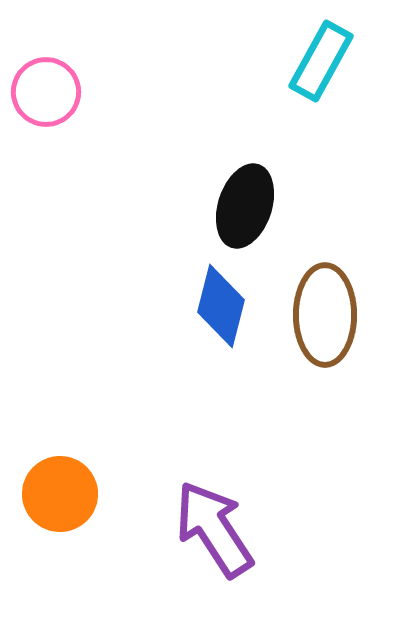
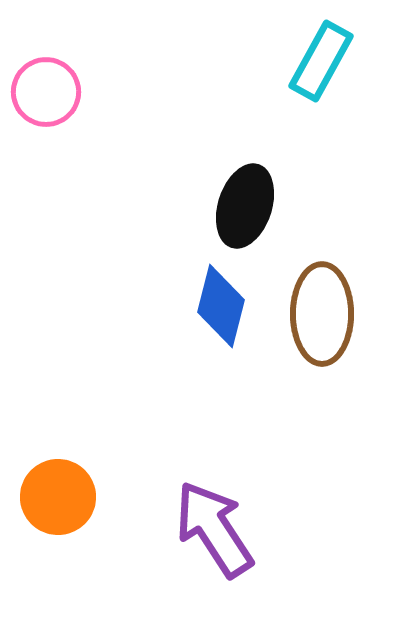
brown ellipse: moved 3 px left, 1 px up
orange circle: moved 2 px left, 3 px down
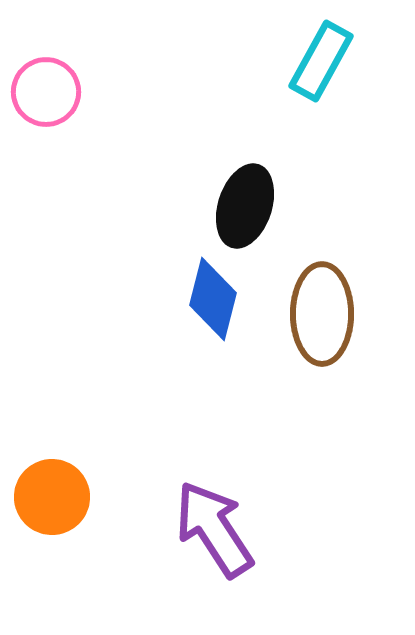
blue diamond: moved 8 px left, 7 px up
orange circle: moved 6 px left
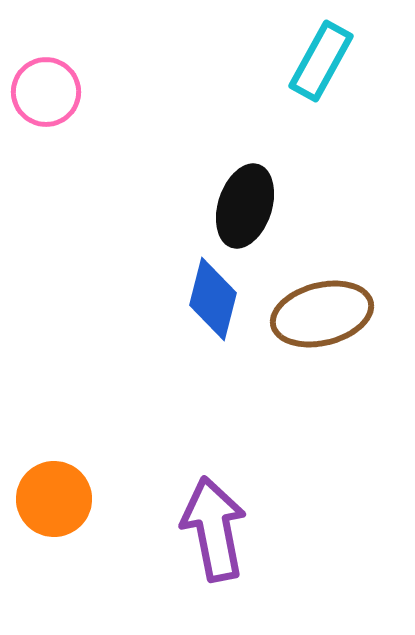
brown ellipse: rotated 76 degrees clockwise
orange circle: moved 2 px right, 2 px down
purple arrow: rotated 22 degrees clockwise
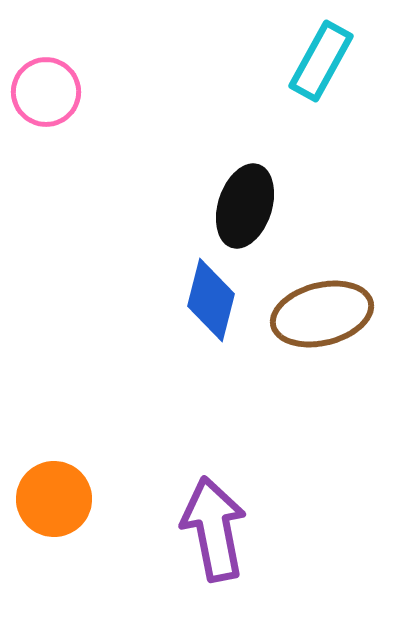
blue diamond: moved 2 px left, 1 px down
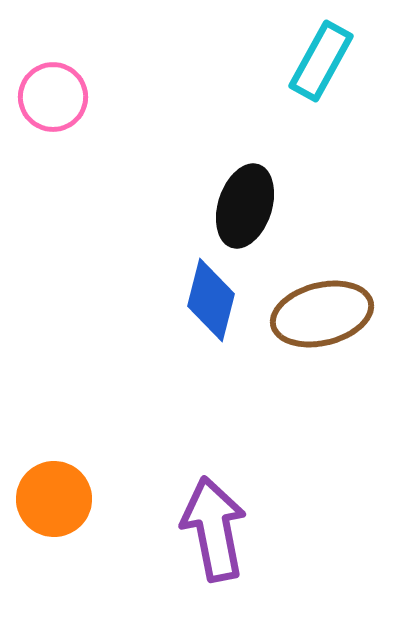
pink circle: moved 7 px right, 5 px down
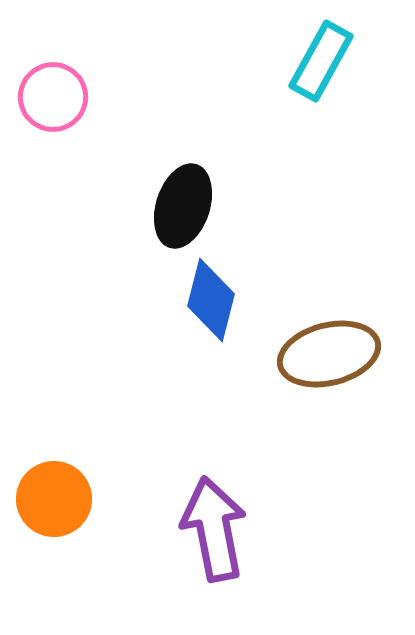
black ellipse: moved 62 px left
brown ellipse: moved 7 px right, 40 px down
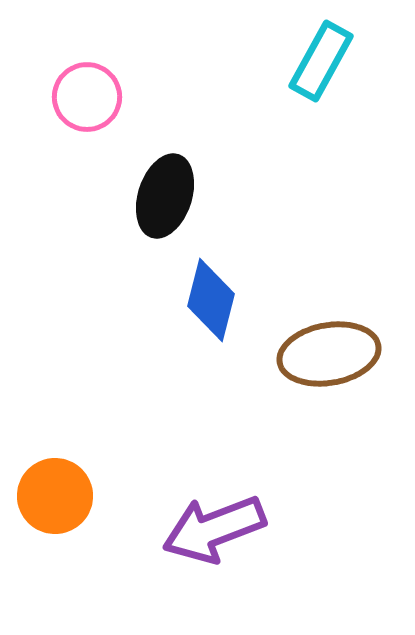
pink circle: moved 34 px right
black ellipse: moved 18 px left, 10 px up
brown ellipse: rotated 4 degrees clockwise
orange circle: moved 1 px right, 3 px up
purple arrow: rotated 100 degrees counterclockwise
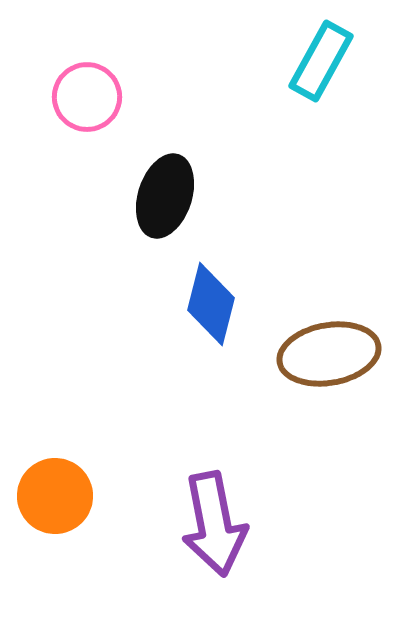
blue diamond: moved 4 px down
purple arrow: moved 5 px up; rotated 80 degrees counterclockwise
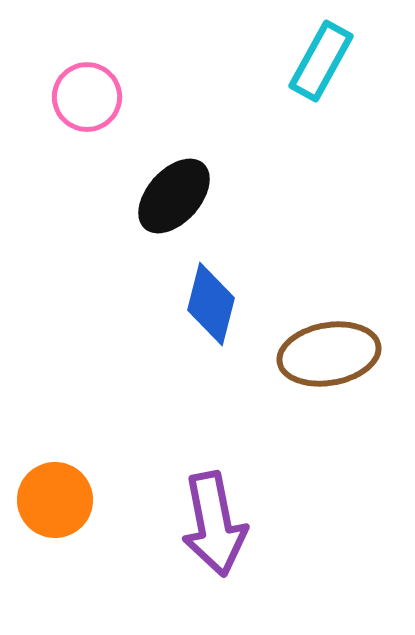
black ellipse: moved 9 px right; rotated 24 degrees clockwise
orange circle: moved 4 px down
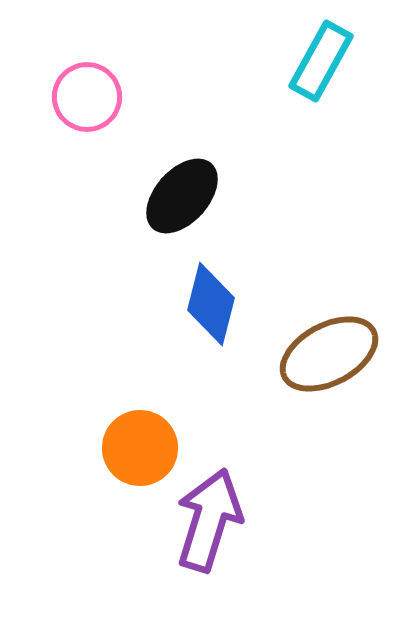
black ellipse: moved 8 px right
brown ellipse: rotated 18 degrees counterclockwise
orange circle: moved 85 px right, 52 px up
purple arrow: moved 5 px left, 4 px up; rotated 152 degrees counterclockwise
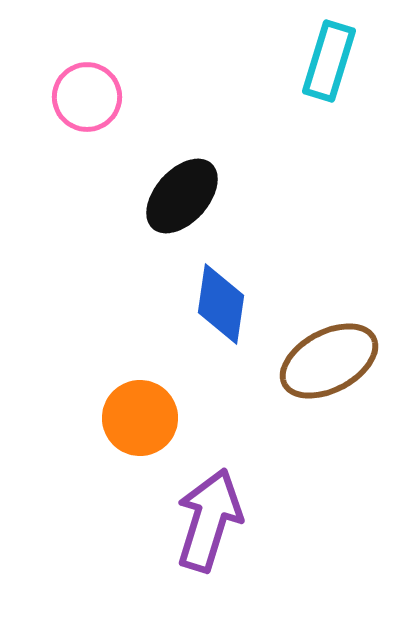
cyan rectangle: moved 8 px right; rotated 12 degrees counterclockwise
blue diamond: moved 10 px right; rotated 6 degrees counterclockwise
brown ellipse: moved 7 px down
orange circle: moved 30 px up
